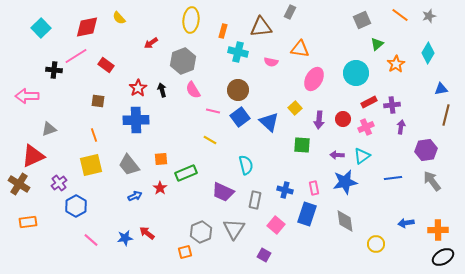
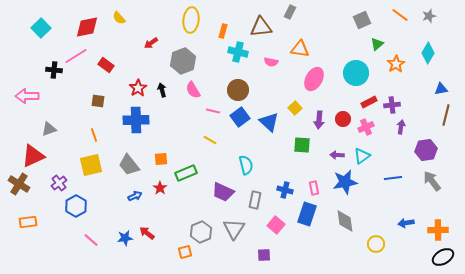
purple square at (264, 255): rotated 32 degrees counterclockwise
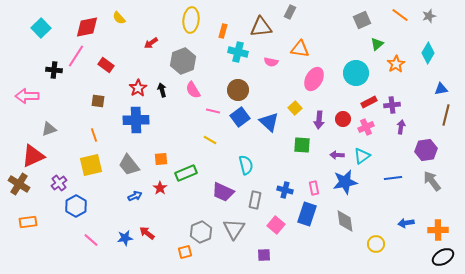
pink line at (76, 56): rotated 25 degrees counterclockwise
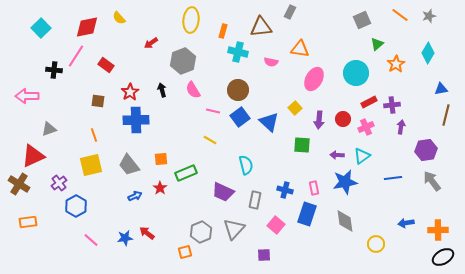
red star at (138, 88): moved 8 px left, 4 px down
gray triangle at (234, 229): rotated 10 degrees clockwise
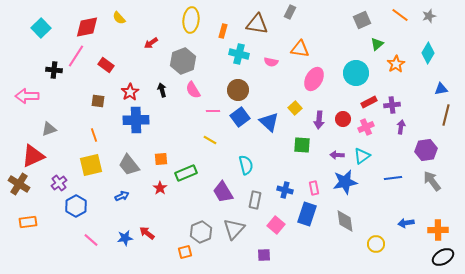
brown triangle at (261, 27): moved 4 px left, 3 px up; rotated 15 degrees clockwise
cyan cross at (238, 52): moved 1 px right, 2 px down
pink line at (213, 111): rotated 16 degrees counterclockwise
purple trapezoid at (223, 192): rotated 35 degrees clockwise
blue arrow at (135, 196): moved 13 px left
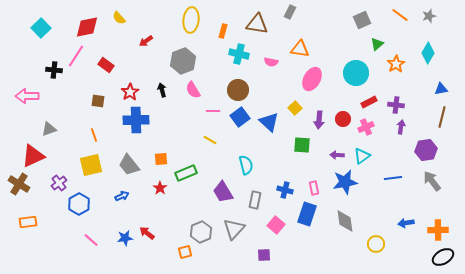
red arrow at (151, 43): moved 5 px left, 2 px up
pink ellipse at (314, 79): moved 2 px left
purple cross at (392, 105): moved 4 px right; rotated 14 degrees clockwise
brown line at (446, 115): moved 4 px left, 2 px down
blue hexagon at (76, 206): moved 3 px right, 2 px up
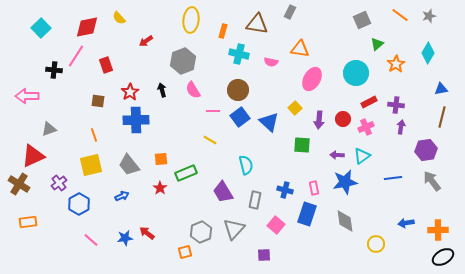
red rectangle at (106, 65): rotated 35 degrees clockwise
